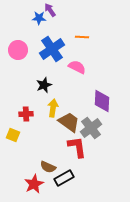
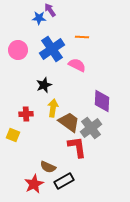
pink semicircle: moved 2 px up
black rectangle: moved 3 px down
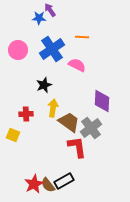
brown semicircle: moved 18 px down; rotated 28 degrees clockwise
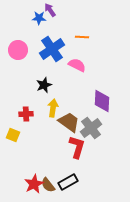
red L-shape: rotated 25 degrees clockwise
black rectangle: moved 4 px right, 1 px down
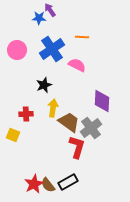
pink circle: moved 1 px left
